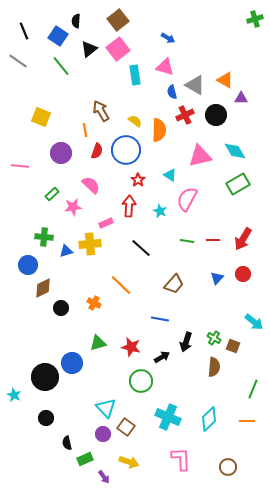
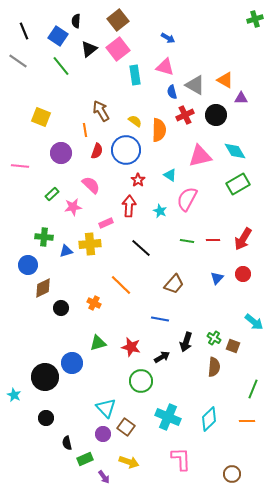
brown circle at (228, 467): moved 4 px right, 7 px down
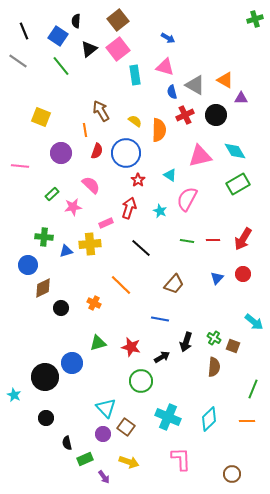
blue circle at (126, 150): moved 3 px down
red arrow at (129, 206): moved 2 px down; rotated 15 degrees clockwise
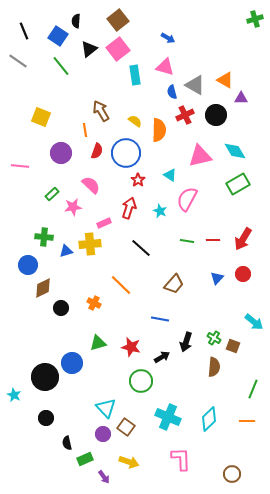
pink rectangle at (106, 223): moved 2 px left
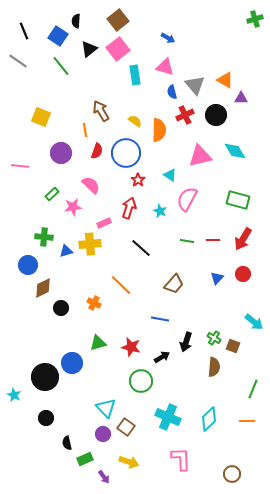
gray triangle at (195, 85): rotated 20 degrees clockwise
green rectangle at (238, 184): moved 16 px down; rotated 45 degrees clockwise
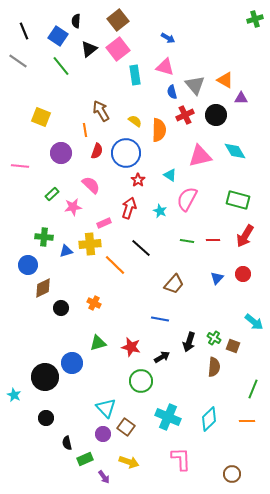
red arrow at (243, 239): moved 2 px right, 3 px up
orange line at (121, 285): moved 6 px left, 20 px up
black arrow at (186, 342): moved 3 px right
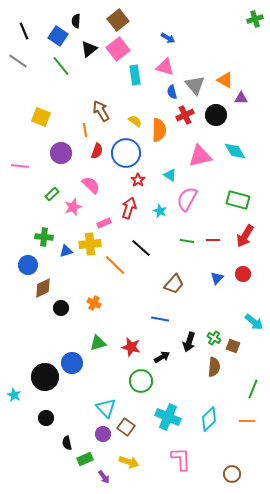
pink star at (73, 207): rotated 12 degrees counterclockwise
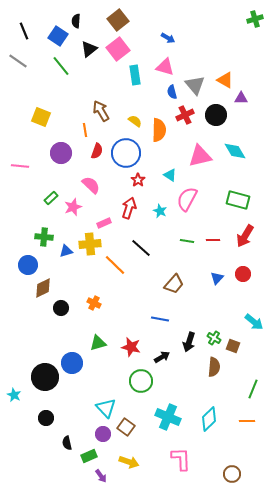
green rectangle at (52, 194): moved 1 px left, 4 px down
green rectangle at (85, 459): moved 4 px right, 3 px up
purple arrow at (104, 477): moved 3 px left, 1 px up
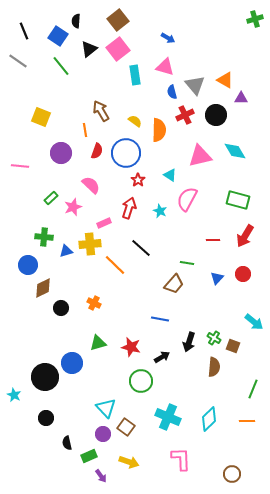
green line at (187, 241): moved 22 px down
